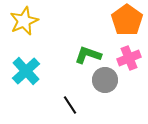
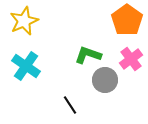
pink cross: moved 2 px right, 1 px down; rotated 15 degrees counterclockwise
cyan cross: moved 5 px up; rotated 12 degrees counterclockwise
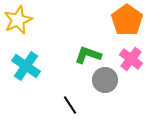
yellow star: moved 6 px left, 1 px up
pink cross: rotated 15 degrees counterclockwise
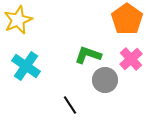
orange pentagon: moved 1 px up
pink cross: rotated 10 degrees clockwise
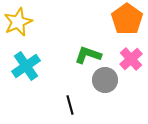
yellow star: moved 2 px down
cyan cross: rotated 20 degrees clockwise
black line: rotated 18 degrees clockwise
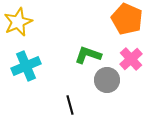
orange pentagon: rotated 12 degrees counterclockwise
cyan cross: rotated 12 degrees clockwise
gray circle: moved 2 px right
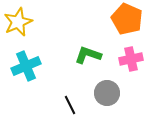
pink cross: rotated 30 degrees clockwise
gray circle: moved 13 px down
black line: rotated 12 degrees counterclockwise
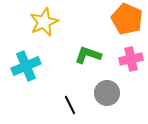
yellow star: moved 26 px right
